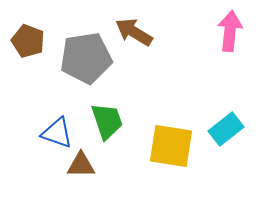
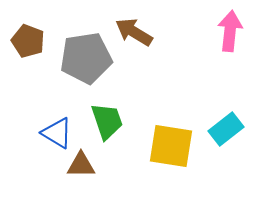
blue triangle: rotated 12 degrees clockwise
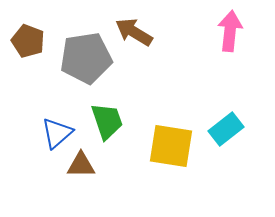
blue triangle: rotated 48 degrees clockwise
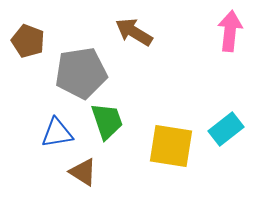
gray pentagon: moved 5 px left, 15 px down
blue triangle: rotated 32 degrees clockwise
brown triangle: moved 2 px right, 7 px down; rotated 32 degrees clockwise
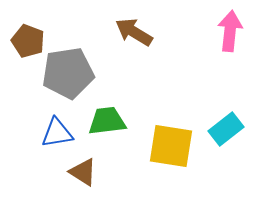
gray pentagon: moved 13 px left
green trapezoid: rotated 78 degrees counterclockwise
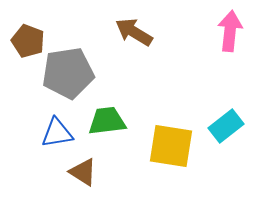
cyan rectangle: moved 3 px up
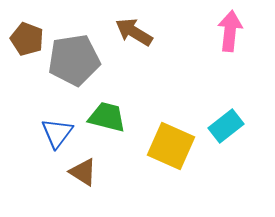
brown pentagon: moved 1 px left, 2 px up
gray pentagon: moved 6 px right, 13 px up
green trapezoid: moved 4 px up; rotated 21 degrees clockwise
blue triangle: rotated 44 degrees counterclockwise
yellow square: rotated 15 degrees clockwise
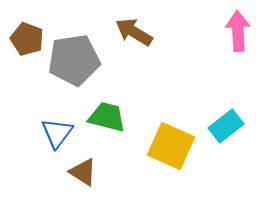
pink arrow: moved 8 px right; rotated 9 degrees counterclockwise
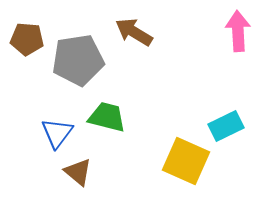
brown pentagon: rotated 16 degrees counterclockwise
gray pentagon: moved 4 px right
cyan rectangle: rotated 12 degrees clockwise
yellow square: moved 15 px right, 15 px down
brown triangle: moved 5 px left; rotated 8 degrees clockwise
